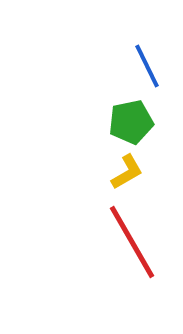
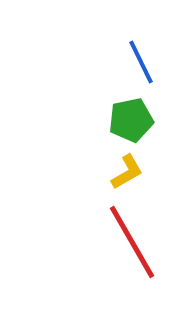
blue line: moved 6 px left, 4 px up
green pentagon: moved 2 px up
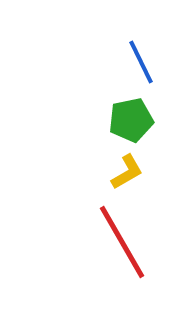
red line: moved 10 px left
